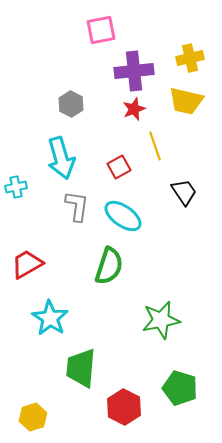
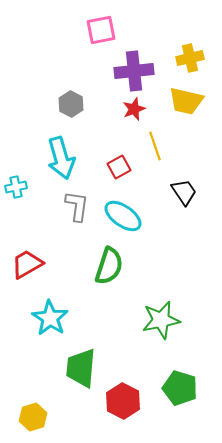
red hexagon: moved 1 px left, 6 px up
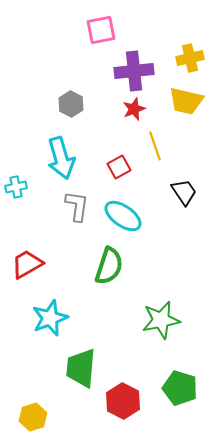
cyan star: rotated 18 degrees clockwise
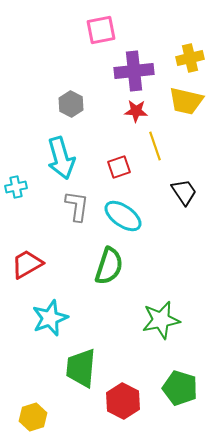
red star: moved 2 px right, 2 px down; rotated 25 degrees clockwise
red square: rotated 10 degrees clockwise
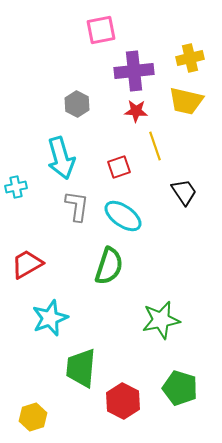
gray hexagon: moved 6 px right
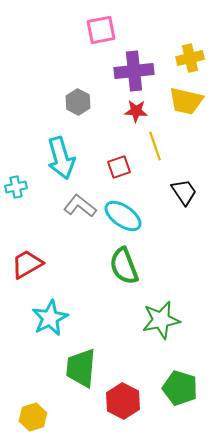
gray hexagon: moved 1 px right, 2 px up
gray L-shape: moved 3 px right; rotated 60 degrees counterclockwise
green semicircle: moved 15 px right; rotated 141 degrees clockwise
cyan star: rotated 6 degrees counterclockwise
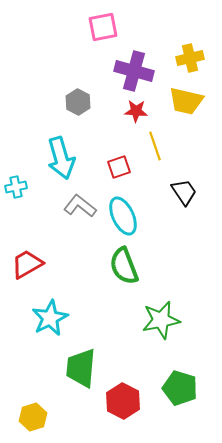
pink square: moved 2 px right, 3 px up
purple cross: rotated 21 degrees clockwise
cyan ellipse: rotated 30 degrees clockwise
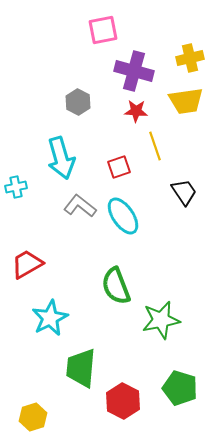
pink square: moved 3 px down
yellow trapezoid: rotated 21 degrees counterclockwise
cyan ellipse: rotated 9 degrees counterclockwise
green semicircle: moved 8 px left, 20 px down
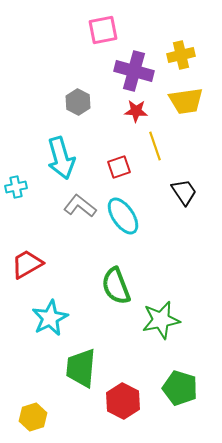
yellow cross: moved 9 px left, 3 px up
